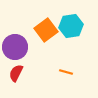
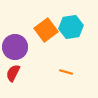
cyan hexagon: moved 1 px down
red semicircle: moved 3 px left
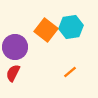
orange square: rotated 15 degrees counterclockwise
orange line: moved 4 px right; rotated 56 degrees counterclockwise
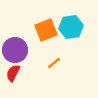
orange square: rotated 30 degrees clockwise
purple circle: moved 3 px down
orange line: moved 16 px left, 9 px up
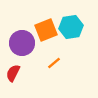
purple circle: moved 7 px right, 7 px up
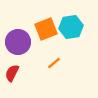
orange square: moved 1 px up
purple circle: moved 4 px left, 1 px up
red semicircle: moved 1 px left
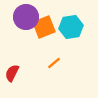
orange square: moved 2 px left, 2 px up
purple circle: moved 8 px right, 25 px up
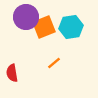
red semicircle: rotated 36 degrees counterclockwise
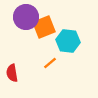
cyan hexagon: moved 3 px left, 14 px down; rotated 15 degrees clockwise
orange line: moved 4 px left
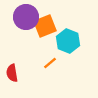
orange square: moved 1 px right, 1 px up
cyan hexagon: rotated 15 degrees clockwise
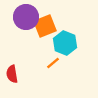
cyan hexagon: moved 3 px left, 2 px down
orange line: moved 3 px right
red semicircle: moved 1 px down
